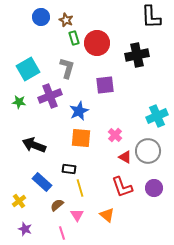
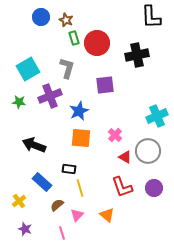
pink triangle: rotated 16 degrees clockwise
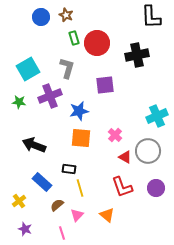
brown star: moved 5 px up
blue star: rotated 12 degrees clockwise
purple circle: moved 2 px right
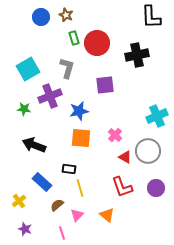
green star: moved 5 px right, 7 px down
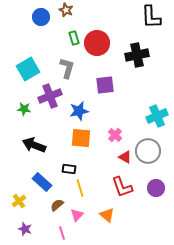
brown star: moved 5 px up
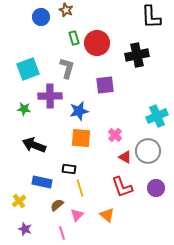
cyan square: rotated 10 degrees clockwise
purple cross: rotated 20 degrees clockwise
blue rectangle: rotated 30 degrees counterclockwise
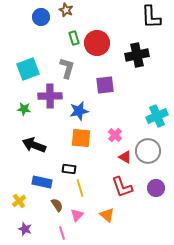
brown semicircle: rotated 96 degrees clockwise
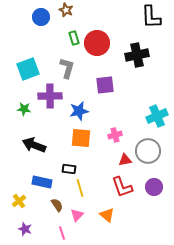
pink cross: rotated 32 degrees clockwise
red triangle: moved 3 px down; rotated 40 degrees counterclockwise
purple circle: moved 2 px left, 1 px up
